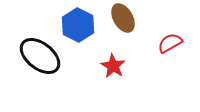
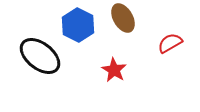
red star: moved 1 px right, 4 px down
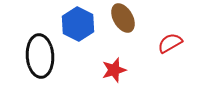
blue hexagon: moved 1 px up
black ellipse: rotated 48 degrees clockwise
red star: rotated 25 degrees clockwise
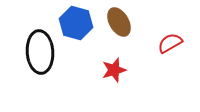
brown ellipse: moved 4 px left, 4 px down
blue hexagon: moved 2 px left, 1 px up; rotated 12 degrees counterclockwise
black ellipse: moved 4 px up
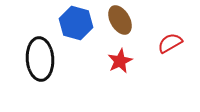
brown ellipse: moved 1 px right, 2 px up
black ellipse: moved 7 px down
red star: moved 6 px right, 9 px up; rotated 10 degrees counterclockwise
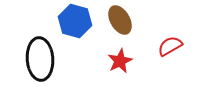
blue hexagon: moved 1 px left, 2 px up
red semicircle: moved 3 px down
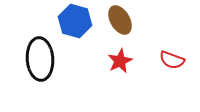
red semicircle: moved 2 px right, 14 px down; rotated 130 degrees counterclockwise
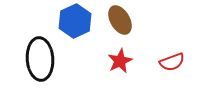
blue hexagon: rotated 20 degrees clockwise
red semicircle: moved 2 px down; rotated 40 degrees counterclockwise
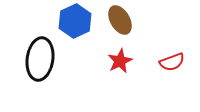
black ellipse: rotated 12 degrees clockwise
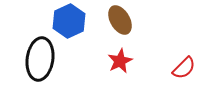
blue hexagon: moved 6 px left
red semicircle: moved 12 px right, 6 px down; rotated 25 degrees counterclockwise
